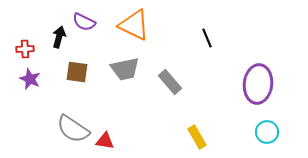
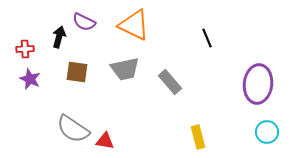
yellow rectangle: moved 1 px right; rotated 15 degrees clockwise
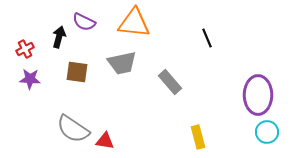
orange triangle: moved 2 px up; rotated 20 degrees counterclockwise
red cross: rotated 24 degrees counterclockwise
gray trapezoid: moved 3 px left, 6 px up
purple star: rotated 20 degrees counterclockwise
purple ellipse: moved 11 px down; rotated 6 degrees counterclockwise
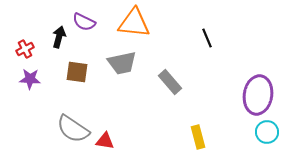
purple ellipse: rotated 9 degrees clockwise
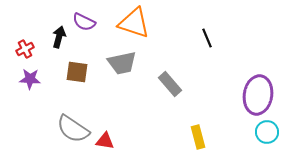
orange triangle: rotated 12 degrees clockwise
gray rectangle: moved 2 px down
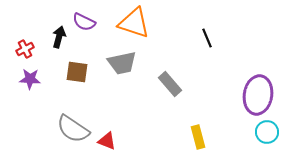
red triangle: moved 2 px right; rotated 12 degrees clockwise
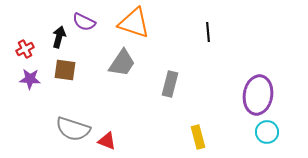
black line: moved 1 px right, 6 px up; rotated 18 degrees clockwise
gray trapezoid: rotated 44 degrees counterclockwise
brown square: moved 12 px left, 2 px up
gray rectangle: rotated 55 degrees clockwise
gray semicircle: rotated 16 degrees counterclockwise
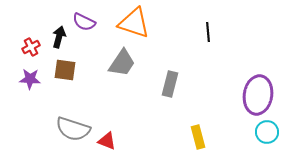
red cross: moved 6 px right, 2 px up
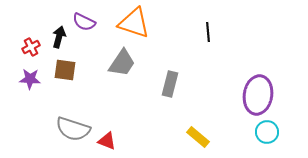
yellow rectangle: rotated 35 degrees counterclockwise
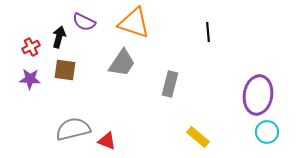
gray semicircle: rotated 148 degrees clockwise
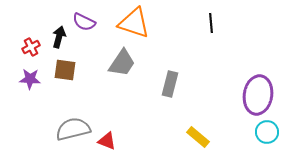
black line: moved 3 px right, 9 px up
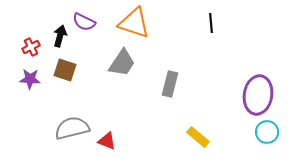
black arrow: moved 1 px right, 1 px up
brown square: rotated 10 degrees clockwise
gray semicircle: moved 1 px left, 1 px up
